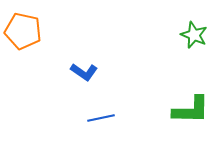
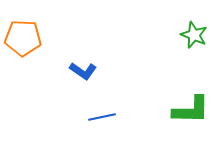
orange pentagon: moved 7 px down; rotated 9 degrees counterclockwise
blue L-shape: moved 1 px left, 1 px up
blue line: moved 1 px right, 1 px up
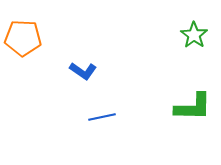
green star: rotated 12 degrees clockwise
green L-shape: moved 2 px right, 3 px up
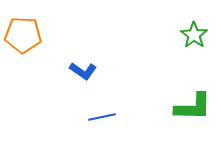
orange pentagon: moved 3 px up
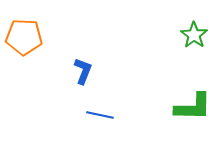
orange pentagon: moved 1 px right, 2 px down
blue L-shape: rotated 104 degrees counterclockwise
blue line: moved 2 px left, 2 px up; rotated 24 degrees clockwise
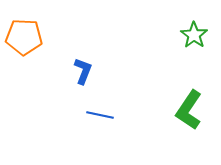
green L-shape: moved 4 px left, 3 px down; rotated 123 degrees clockwise
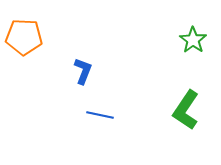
green star: moved 1 px left, 5 px down
green L-shape: moved 3 px left
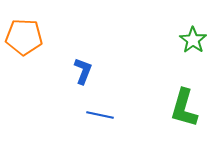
green L-shape: moved 2 px left, 2 px up; rotated 18 degrees counterclockwise
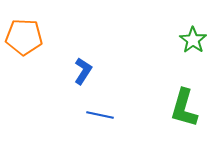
blue L-shape: rotated 12 degrees clockwise
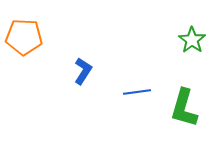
green star: moved 1 px left
blue line: moved 37 px right, 23 px up; rotated 20 degrees counterclockwise
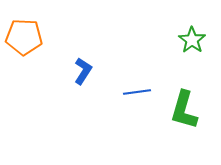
green L-shape: moved 2 px down
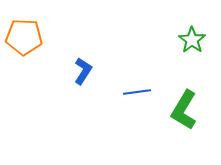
green L-shape: rotated 15 degrees clockwise
